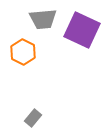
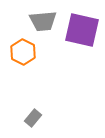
gray trapezoid: moved 2 px down
purple square: rotated 12 degrees counterclockwise
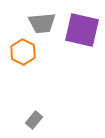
gray trapezoid: moved 1 px left, 2 px down
gray rectangle: moved 1 px right, 2 px down
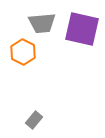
purple square: moved 1 px up
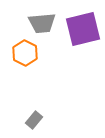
purple square: moved 1 px right; rotated 27 degrees counterclockwise
orange hexagon: moved 2 px right, 1 px down
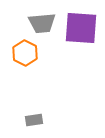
purple square: moved 2 px left, 1 px up; rotated 18 degrees clockwise
gray rectangle: rotated 42 degrees clockwise
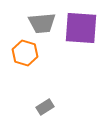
orange hexagon: rotated 10 degrees counterclockwise
gray rectangle: moved 11 px right, 13 px up; rotated 24 degrees counterclockwise
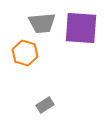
gray rectangle: moved 2 px up
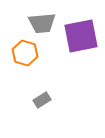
purple square: moved 8 px down; rotated 15 degrees counterclockwise
gray rectangle: moved 3 px left, 5 px up
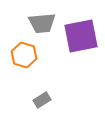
orange hexagon: moved 1 px left, 2 px down
